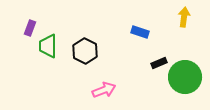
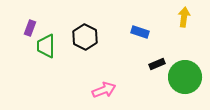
green trapezoid: moved 2 px left
black hexagon: moved 14 px up
black rectangle: moved 2 px left, 1 px down
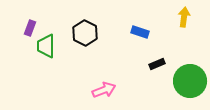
black hexagon: moved 4 px up
green circle: moved 5 px right, 4 px down
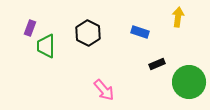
yellow arrow: moved 6 px left
black hexagon: moved 3 px right
green circle: moved 1 px left, 1 px down
pink arrow: rotated 70 degrees clockwise
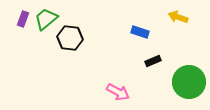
yellow arrow: rotated 78 degrees counterclockwise
purple rectangle: moved 7 px left, 9 px up
black hexagon: moved 18 px left, 5 px down; rotated 20 degrees counterclockwise
green trapezoid: moved 27 px up; rotated 50 degrees clockwise
black rectangle: moved 4 px left, 3 px up
pink arrow: moved 14 px right, 2 px down; rotated 20 degrees counterclockwise
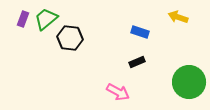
black rectangle: moved 16 px left, 1 px down
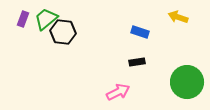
black hexagon: moved 7 px left, 6 px up
black rectangle: rotated 14 degrees clockwise
green circle: moved 2 px left
pink arrow: rotated 55 degrees counterclockwise
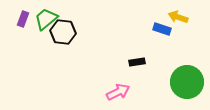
blue rectangle: moved 22 px right, 3 px up
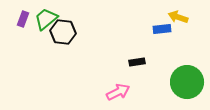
blue rectangle: rotated 24 degrees counterclockwise
